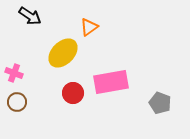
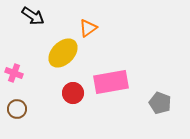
black arrow: moved 3 px right
orange triangle: moved 1 px left, 1 px down
brown circle: moved 7 px down
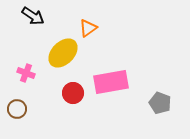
pink cross: moved 12 px right
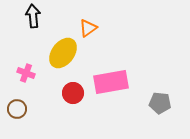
black arrow: rotated 130 degrees counterclockwise
yellow ellipse: rotated 8 degrees counterclockwise
gray pentagon: rotated 15 degrees counterclockwise
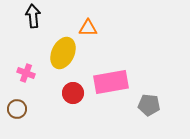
orange triangle: rotated 36 degrees clockwise
yellow ellipse: rotated 12 degrees counterclockwise
gray pentagon: moved 11 px left, 2 px down
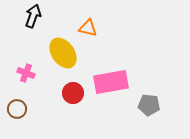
black arrow: rotated 25 degrees clockwise
orange triangle: rotated 12 degrees clockwise
yellow ellipse: rotated 60 degrees counterclockwise
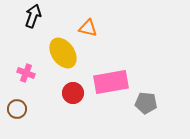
gray pentagon: moved 3 px left, 2 px up
